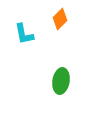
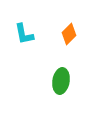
orange diamond: moved 9 px right, 15 px down
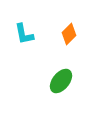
green ellipse: rotated 30 degrees clockwise
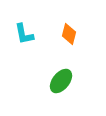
orange diamond: rotated 30 degrees counterclockwise
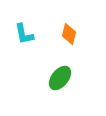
green ellipse: moved 1 px left, 3 px up
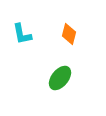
cyan L-shape: moved 2 px left
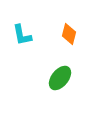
cyan L-shape: moved 1 px down
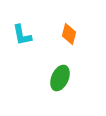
green ellipse: rotated 15 degrees counterclockwise
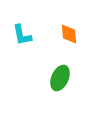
orange diamond: rotated 20 degrees counterclockwise
